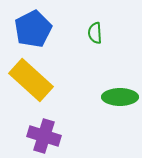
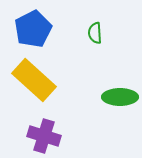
yellow rectangle: moved 3 px right
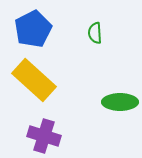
green ellipse: moved 5 px down
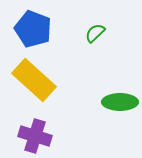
blue pentagon: rotated 24 degrees counterclockwise
green semicircle: rotated 50 degrees clockwise
purple cross: moved 9 px left
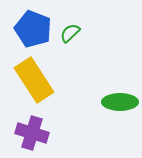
green semicircle: moved 25 px left
yellow rectangle: rotated 15 degrees clockwise
purple cross: moved 3 px left, 3 px up
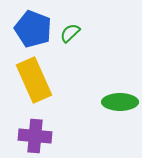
yellow rectangle: rotated 9 degrees clockwise
purple cross: moved 3 px right, 3 px down; rotated 12 degrees counterclockwise
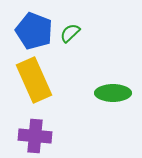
blue pentagon: moved 1 px right, 2 px down
green ellipse: moved 7 px left, 9 px up
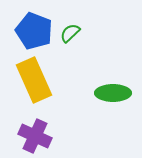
purple cross: rotated 20 degrees clockwise
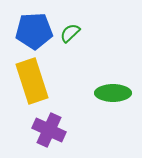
blue pentagon: rotated 24 degrees counterclockwise
yellow rectangle: moved 2 px left, 1 px down; rotated 6 degrees clockwise
purple cross: moved 14 px right, 6 px up
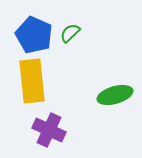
blue pentagon: moved 4 px down; rotated 27 degrees clockwise
yellow rectangle: rotated 12 degrees clockwise
green ellipse: moved 2 px right, 2 px down; rotated 16 degrees counterclockwise
